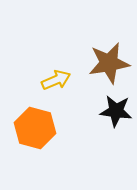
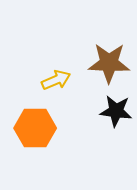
brown star: rotated 12 degrees clockwise
orange hexagon: rotated 15 degrees counterclockwise
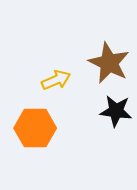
brown star: rotated 24 degrees clockwise
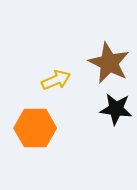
black star: moved 2 px up
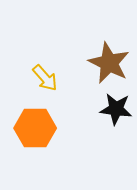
yellow arrow: moved 11 px left, 2 px up; rotated 72 degrees clockwise
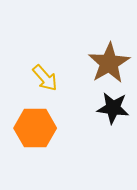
brown star: rotated 15 degrees clockwise
black star: moved 3 px left, 1 px up
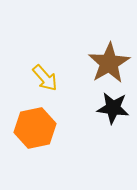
orange hexagon: rotated 12 degrees counterclockwise
